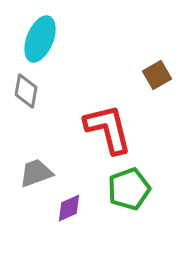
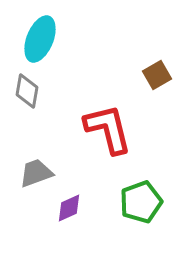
gray diamond: moved 1 px right
green pentagon: moved 12 px right, 13 px down
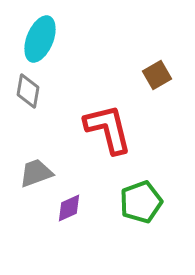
gray diamond: moved 1 px right
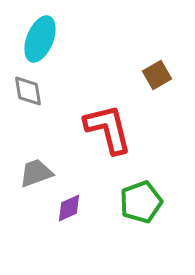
gray diamond: rotated 20 degrees counterclockwise
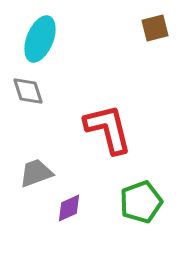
brown square: moved 2 px left, 47 px up; rotated 16 degrees clockwise
gray diamond: rotated 8 degrees counterclockwise
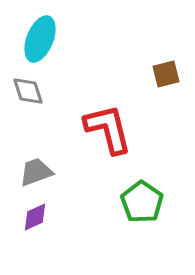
brown square: moved 11 px right, 46 px down
gray trapezoid: moved 1 px up
green pentagon: moved 1 px right; rotated 18 degrees counterclockwise
purple diamond: moved 34 px left, 9 px down
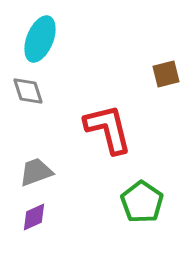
purple diamond: moved 1 px left
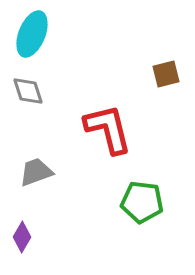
cyan ellipse: moved 8 px left, 5 px up
green pentagon: rotated 27 degrees counterclockwise
purple diamond: moved 12 px left, 20 px down; rotated 36 degrees counterclockwise
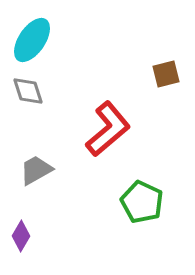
cyan ellipse: moved 6 px down; rotated 12 degrees clockwise
red L-shape: rotated 64 degrees clockwise
gray trapezoid: moved 2 px up; rotated 9 degrees counterclockwise
green pentagon: rotated 18 degrees clockwise
purple diamond: moved 1 px left, 1 px up
